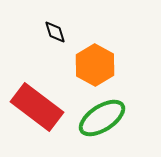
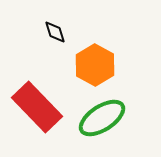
red rectangle: rotated 9 degrees clockwise
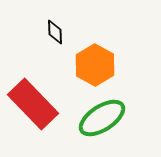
black diamond: rotated 15 degrees clockwise
red rectangle: moved 4 px left, 3 px up
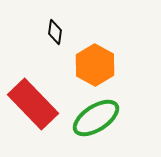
black diamond: rotated 10 degrees clockwise
green ellipse: moved 6 px left
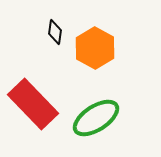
orange hexagon: moved 17 px up
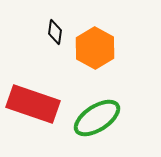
red rectangle: rotated 27 degrees counterclockwise
green ellipse: moved 1 px right
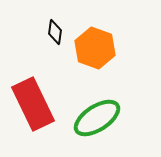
orange hexagon: rotated 9 degrees counterclockwise
red rectangle: rotated 45 degrees clockwise
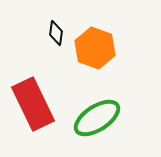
black diamond: moved 1 px right, 1 px down
